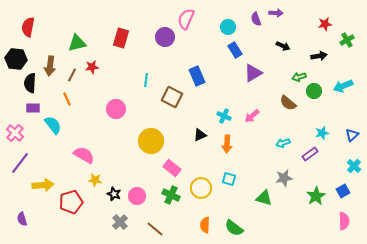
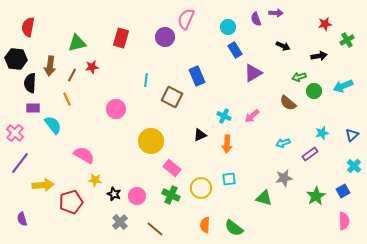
cyan square at (229, 179): rotated 24 degrees counterclockwise
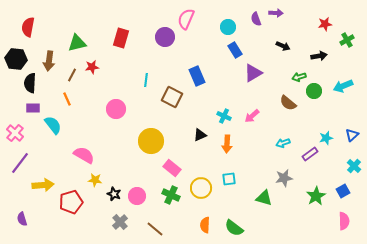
brown arrow at (50, 66): moved 1 px left, 5 px up
cyan star at (322, 133): moved 4 px right, 5 px down
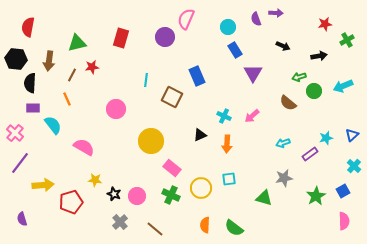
purple triangle at (253, 73): rotated 30 degrees counterclockwise
pink semicircle at (84, 155): moved 8 px up
